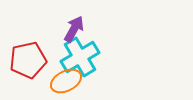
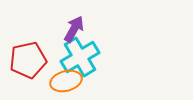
orange ellipse: rotated 12 degrees clockwise
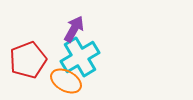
red pentagon: rotated 9 degrees counterclockwise
orange ellipse: rotated 44 degrees clockwise
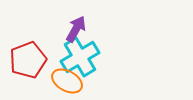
purple arrow: moved 2 px right
orange ellipse: moved 1 px right
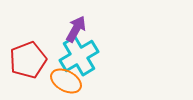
cyan cross: moved 1 px left, 1 px up
orange ellipse: moved 1 px left
